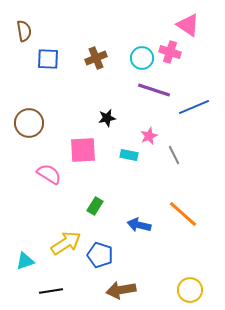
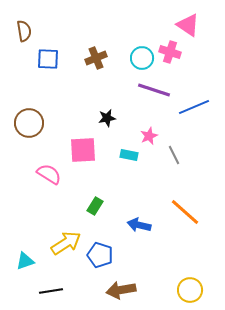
orange line: moved 2 px right, 2 px up
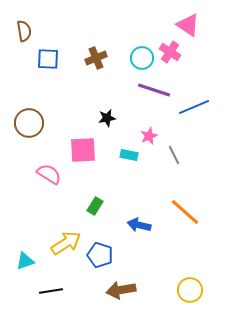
pink cross: rotated 15 degrees clockwise
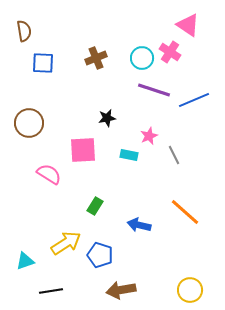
blue square: moved 5 px left, 4 px down
blue line: moved 7 px up
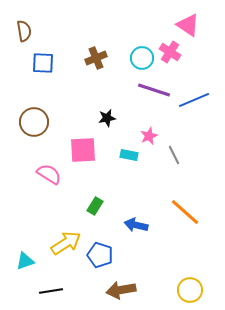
brown circle: moved 5 px right, 1 px up
blue arrow: moved 3 px left
